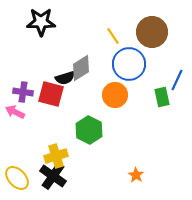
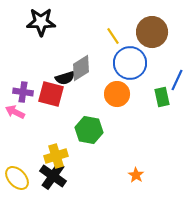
blue circle: moved 1 px right, 1 px up
orange circle: moved 2 px right, 1 px up
green hexagon: rotated 16 degrees counterclockwise
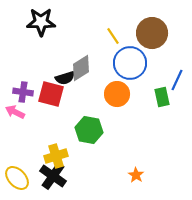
brown circle: moved 1 px down
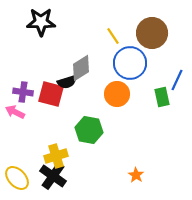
black semicircle: moved 2 px right, 4 px down
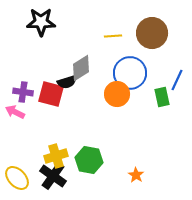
yellow line: rotated 60 degrees counterclockwise
blue circle: moved 10 px down
green hexagon: moved 30 px down
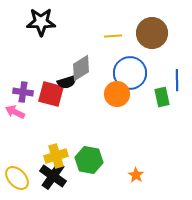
blue line: rotated 25 degrees counterclockwise
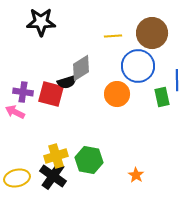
blue circle: moved 8 px right, 7 px up
yellow ellipse: rotated 60 degrees counterclockwise
